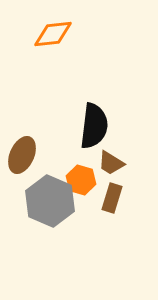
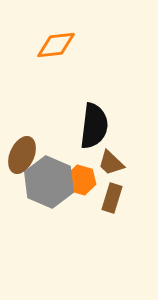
orange diamond: moved 3 px right, 11 px down
brown trapezoid: rotated 12 degrees clockwise
gray hexagon: moved 1 px left, 19 px up
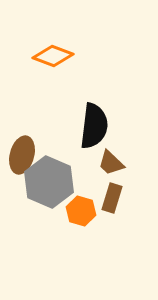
orange diamond: moved 3 px left, 11 px down; rotated 27 degrees clockwise
brown ellipse: rotated 9 degrees counterclockwise
orange hexagon: moved 31 px down
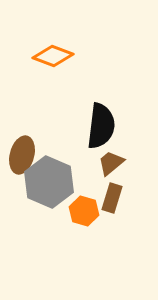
black semicircle: moved 7 px right
brown trapezoid: rotated 96 degrees clockwise
orange hexagon: moved 3 px right
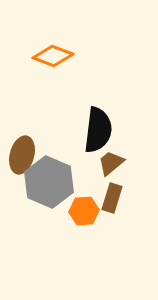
black semicircle: moved 3 px left, 4 px down
orange hexagon: rotated 20 degrees counterclockwise
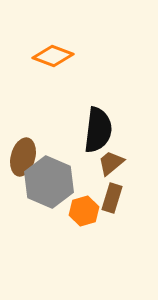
brown ellipse: moved 1 px right, 2 px down
orange hexagon: rotated 12 degrees counterclockwise
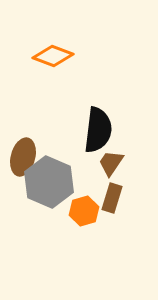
brown trapezoid: rotated 16 degrees counterclockwise
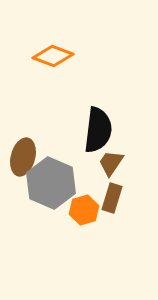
gray hexagon: moved 2 px right, 1 px down
orange hexagon: moved 1 px up
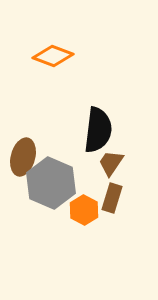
orange hexagon: rotated 16 degrees counterclockwise
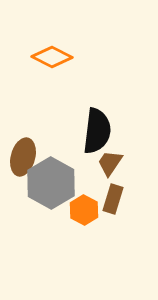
orange diamond: moved 1 px left, 1 px down; rotated 6 degrees clockwise
black semicircle: moved 1 px left, 1 px down
brown trapezoid: moved 1 px left
gray hexagon: rotated 6 degrees clockwise
brown rectangle: moved 1 px right, 1 px down
